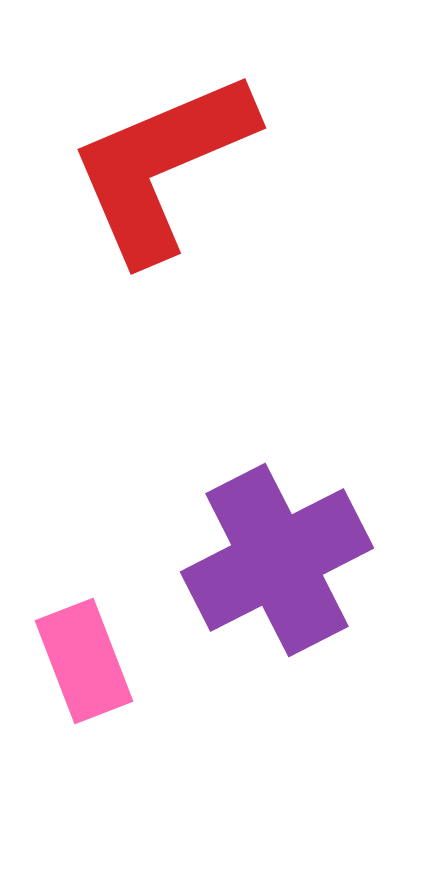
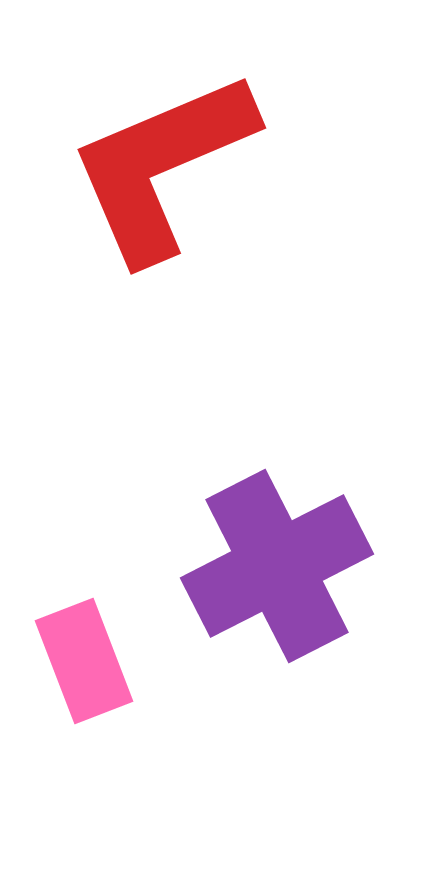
purple cross: moved 6 px down
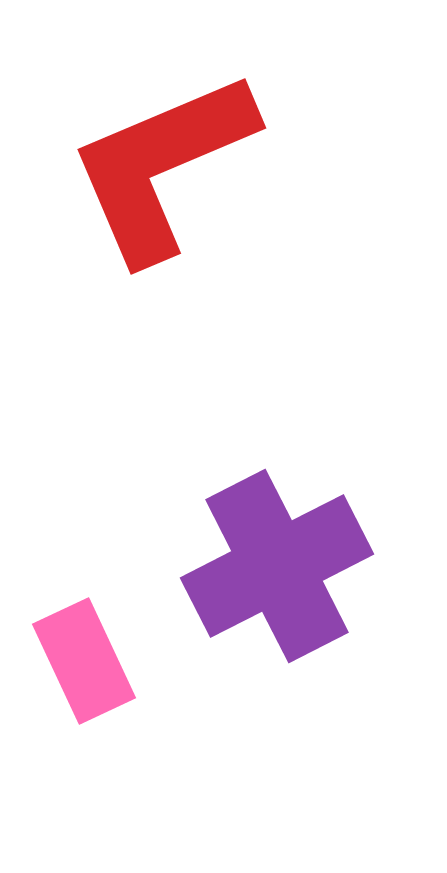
pink rectangle: rotated 4 degrees counterclockwise
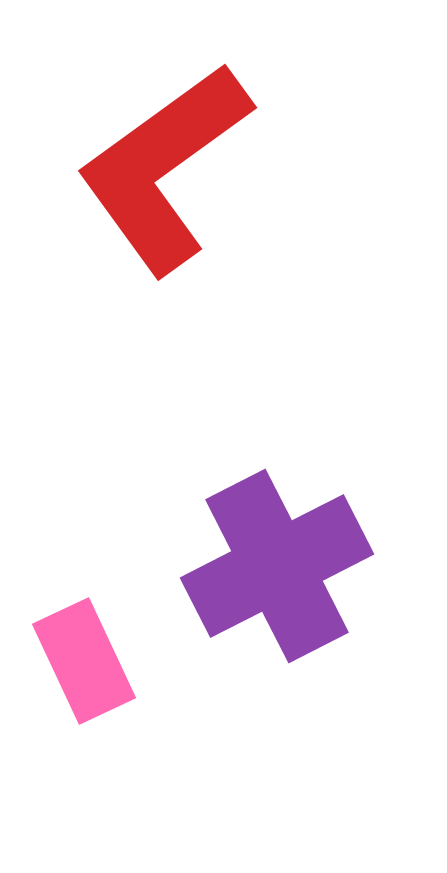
red L-shape: moved 2 px right, 2 px down; rotated 13 degrees counterclockwise
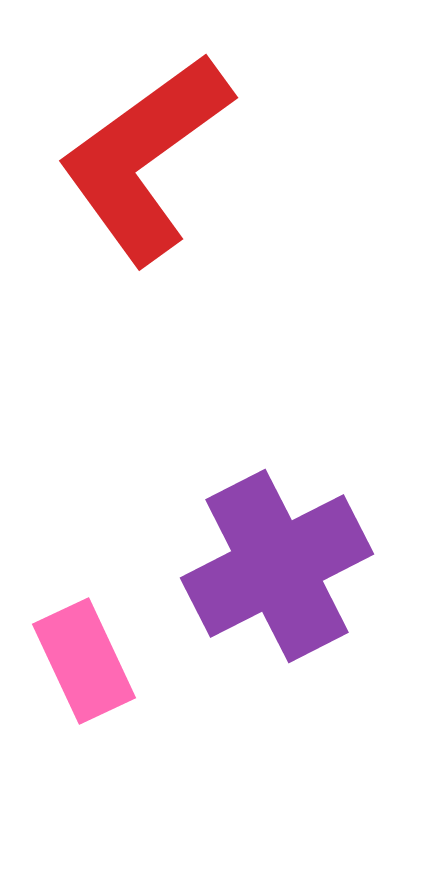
red L-shape: moved 19 px left, 10 px up
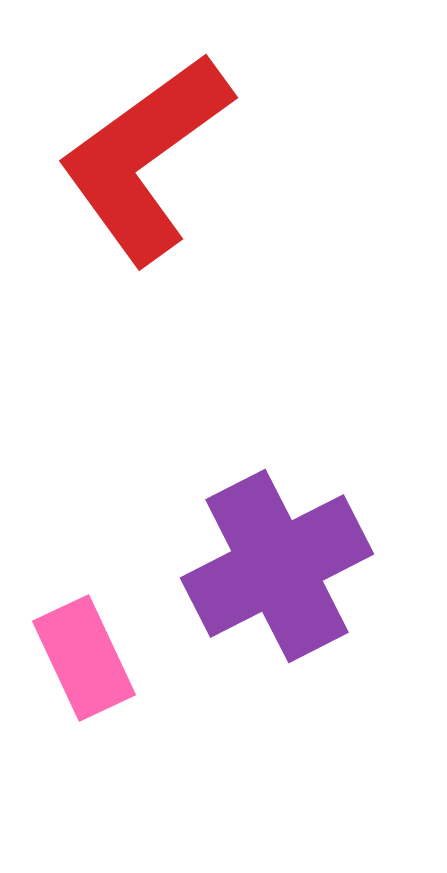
pink rectangle: moved 3 px up
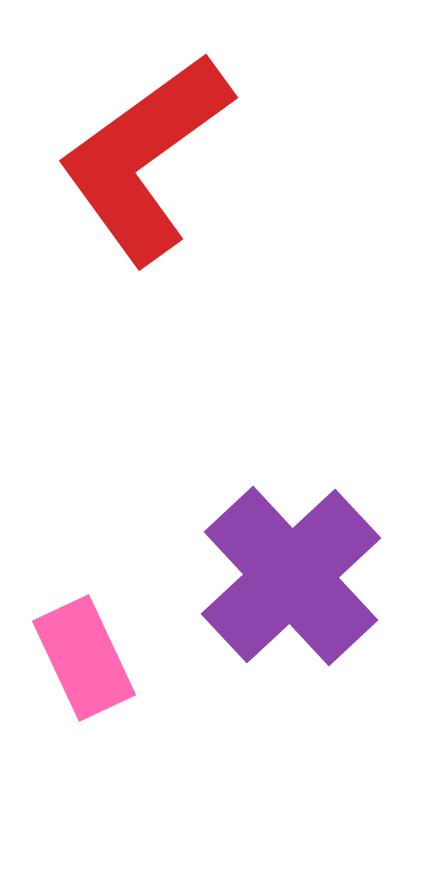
purple cross: moved 14 px right, 10 px down; rotated 16 degrees counterclockwise
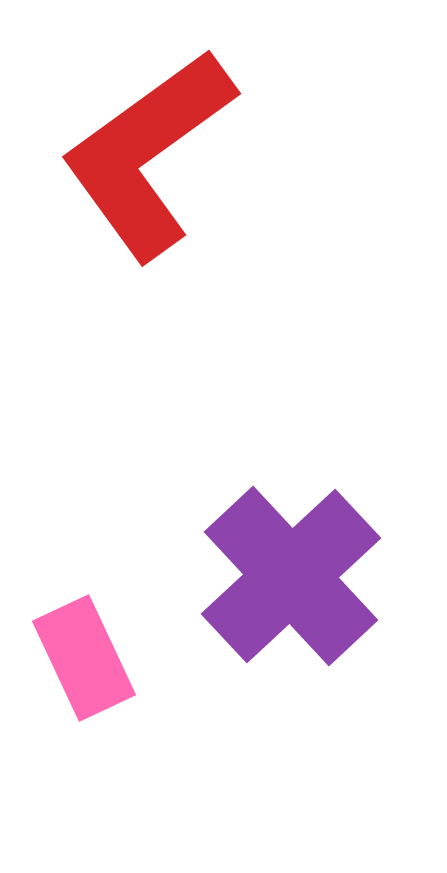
red L-shape: moved 3 px right, 4 px up
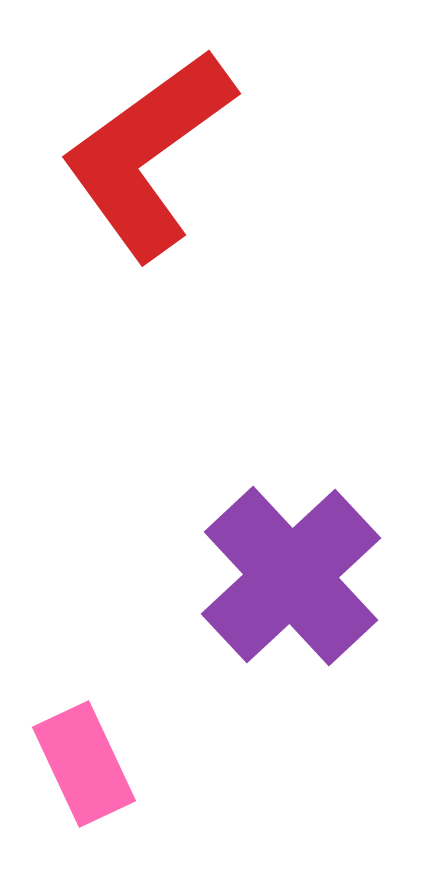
pink rectangle: moved 106 px down
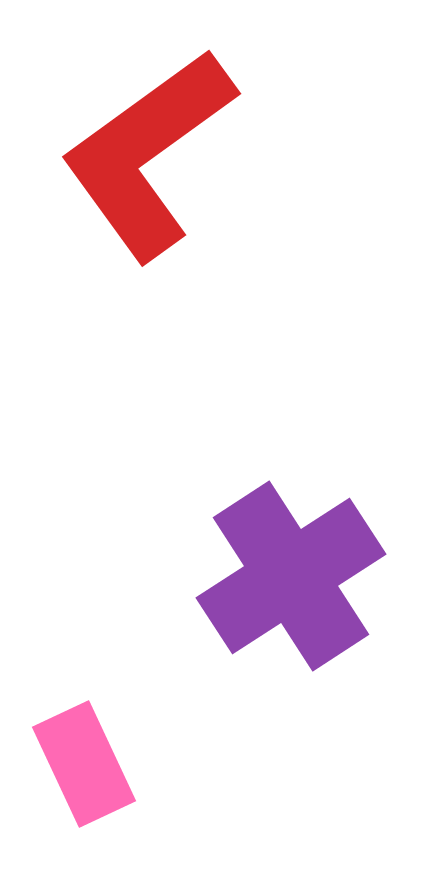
purple cross: rotated 10 degrees clockwise
